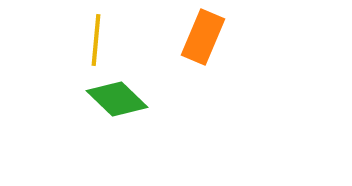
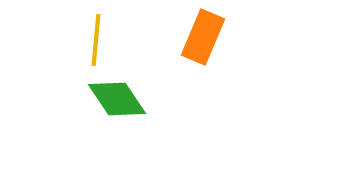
green diamond: rotated 12 degrees clockwise
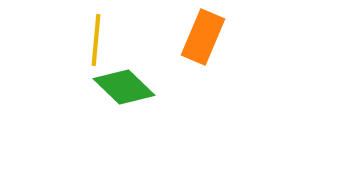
green diamond: moved 7 px right, 12 px up; rotated 12 degrees counterclockwise
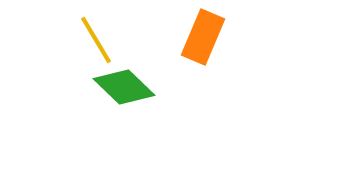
yellow line: rotated 36 degrees counterclockwise
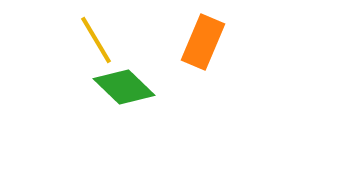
orange rectangle: moved 5 px down
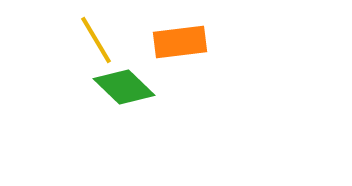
orange rectangle: moved 23 px left; rotated 60 degrees clockwise
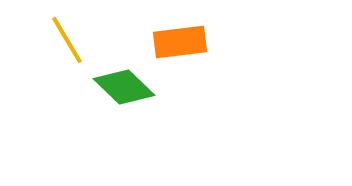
yellow line: moved 29 px left
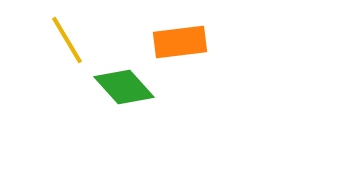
green diamond: rotated 4 degrees clockwise
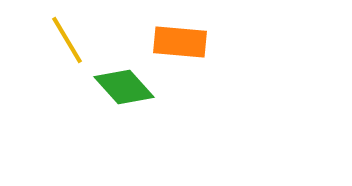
orange rectangle: rotated 12 degrees clockwise
